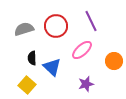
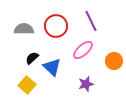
gray semicircle: rotated 18 degrees clockwise
pink ellipse: moved 1 px right
black semicircle: rotated 48 degrees clockwise
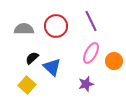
pink ellipse: moved 8 px right, 3 px down; rotated 20 degrees counterclockwise
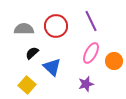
black semicircle: moved 5 px up
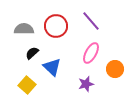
purple line: rotated 15 degrees counterclockwise
orange circle: moved 1 px right, 8 px down
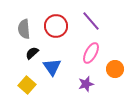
gray semicircle: rotated 96 degrees counterclockwise
blue triangle: rotated 12 degrees clockwise
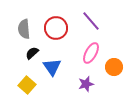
red circle: moved 2 px down
orange circle: moved 1 px left, 2 px up
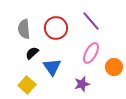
purple star: moved 4 px left
